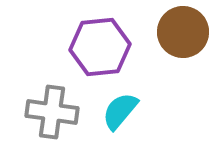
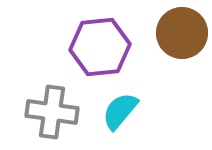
brown circle: moved 1 px left, 1 px down
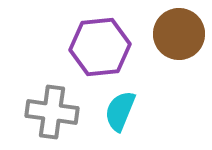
brown circle: moved 3 px left, 1 px down
cyan semicircle: rotated 18 degrees counterclockwise
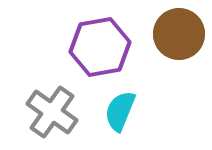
purple hexagon: rotated 4 degrees counterclockwise
gray cross: rotated 27 degrees clockwise
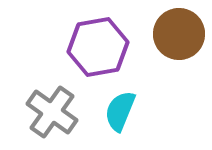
purple hexagon: moved 2 px left
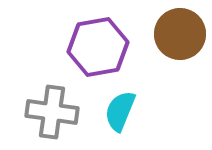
brown circle: moved 1 px right
gray cross: rotated 27 degrees counterclockwise
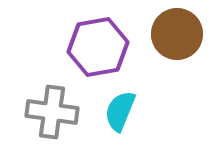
brown circle: moved 3 px left
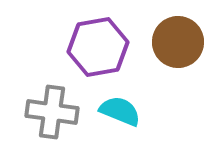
brown circle: moved 1 px right, 8 px down
cyan semicircle: rotated 90 degrees clockwise
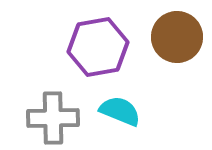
brown circle: moved 1 px left, 5 px up
gray cross: moved 1 px right, 6 px down; rotated 9 degrees counterclockwise
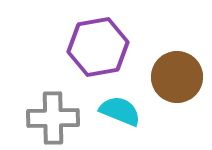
brown circle: moved 40 px down
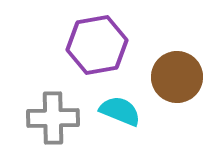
purple hexagon: moved 1 px left, 2 px up
